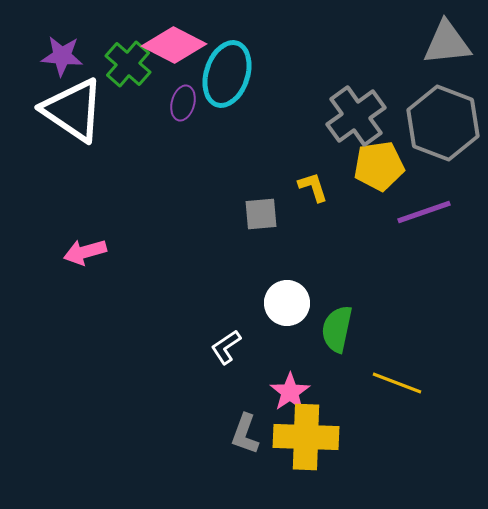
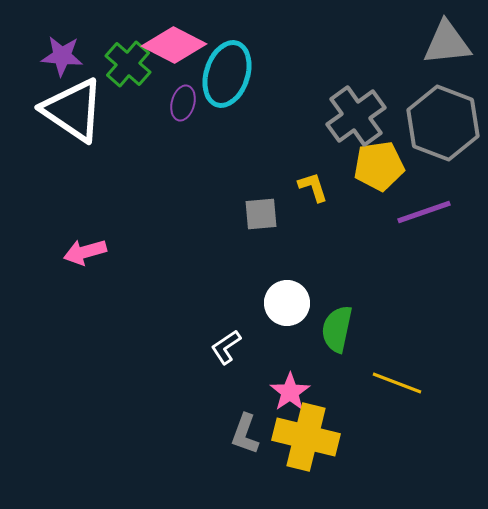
yellow cross: rotated 12 degrees clockwise
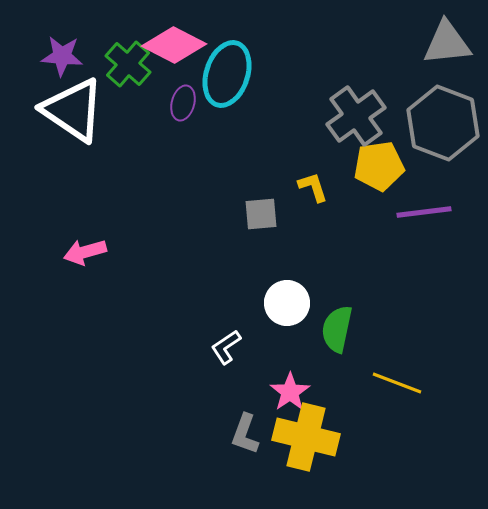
purple line: rotated 12 degrees clockwise
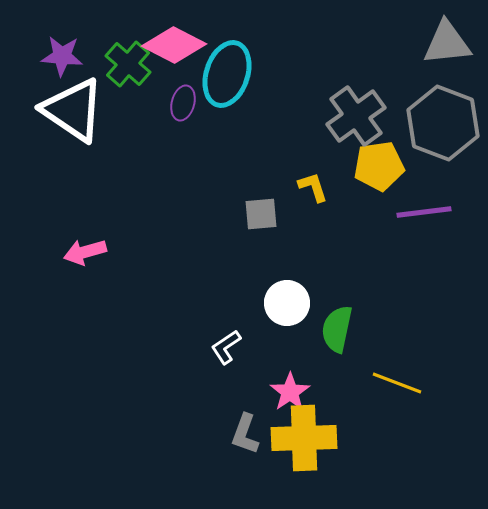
yellow cross: moved 2 px left, 1 px down; rotated 16 degrees counterclockwise
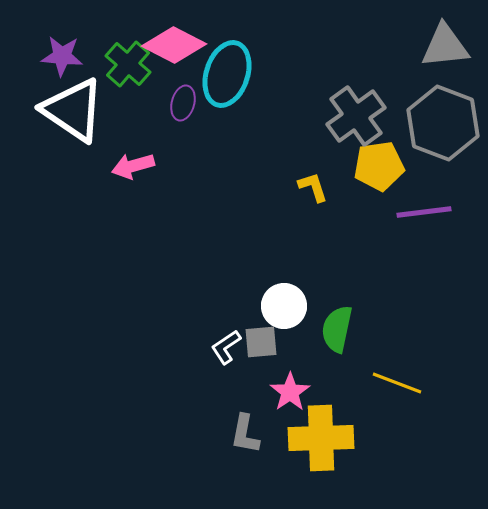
gray triangle: moved 2 px left, 3 px down
gray square: moved 128 px down
pink arrow: moved 48 px right, 86 px up
white circle: moved 3 px left, 3 px down
gray L-shape: rotated 9 degrees counterclockwise
yellow cross: moved 17 px right
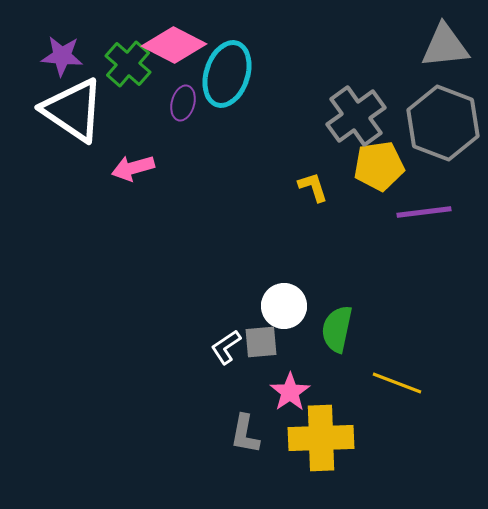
pink arrow: moved 2 px down
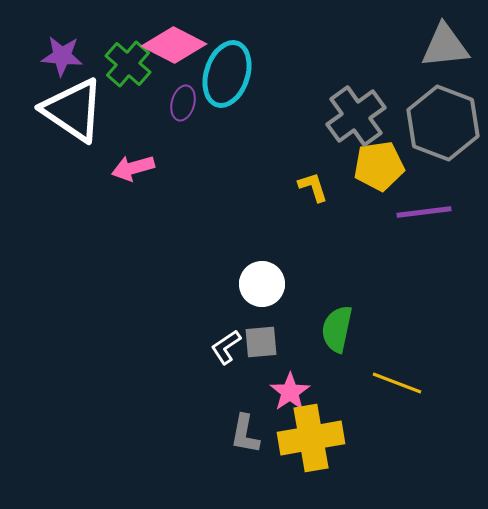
white circle: moved 22 px left, 22 px up
yellow cross: moved 10 px left; rotated 8 degrees counterclockwise
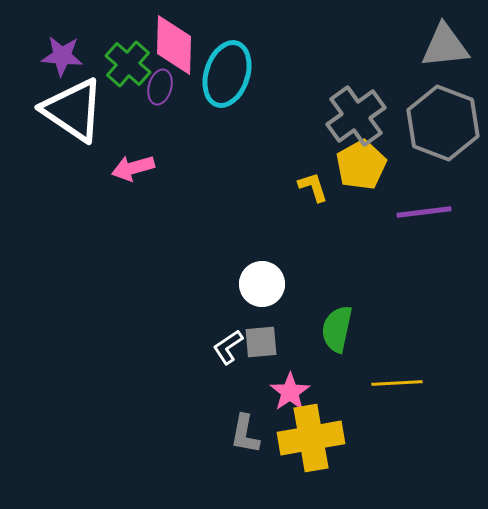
pink diamond: rotated 64 degrees clockwise
purple ellipse: moved 23 px left, 16 px up
yellow pentagon: moved 18 px left, 1 px up; rotated 21 degrees counterclockwise
white L-shape: moved 2 px right
yellow line: rotated 24 degrees counterclockwise
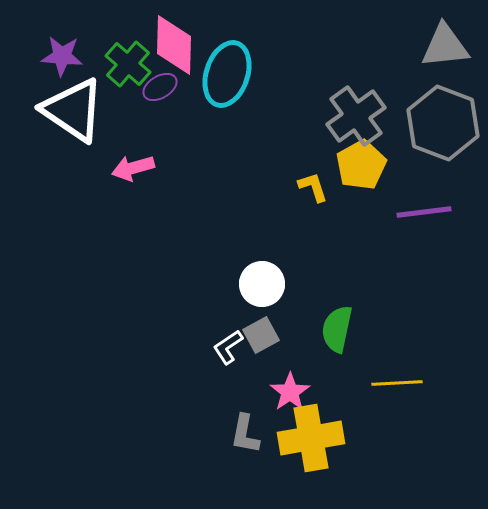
purple ellipse: rotated 44 degrees clockwise
gray square: moved 7 px up; rotated 24 degrees counterclockwise
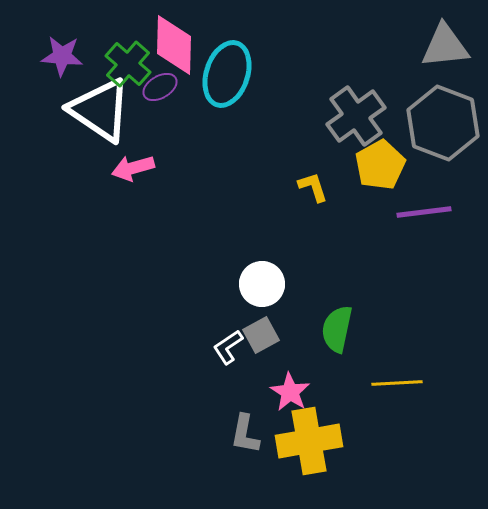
white triangle: moved 27 px right
yellow pentagon: moved 19 px right
pink star: rotated 6 degrees counterclockwise
yellow cross: moved 2 px left, 3 px down
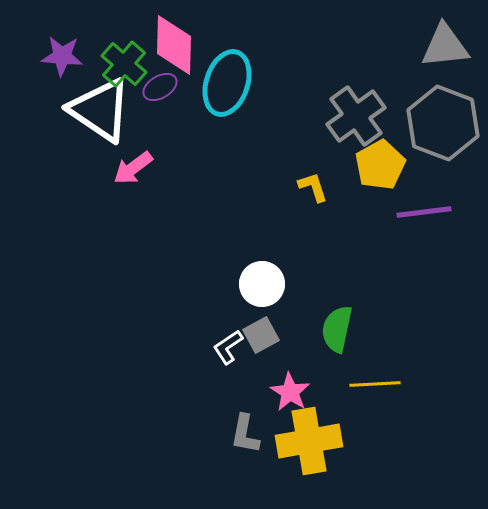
green cross: moved 4 px left
cyan ellipse: moved 9 px down
pink arrow: rotated 21 degrees counterclockwise
yellow line: moved 22 px left, 1 px down
